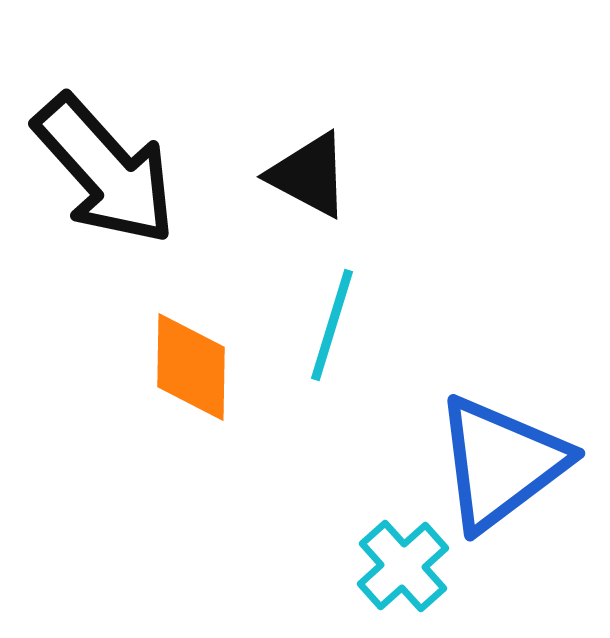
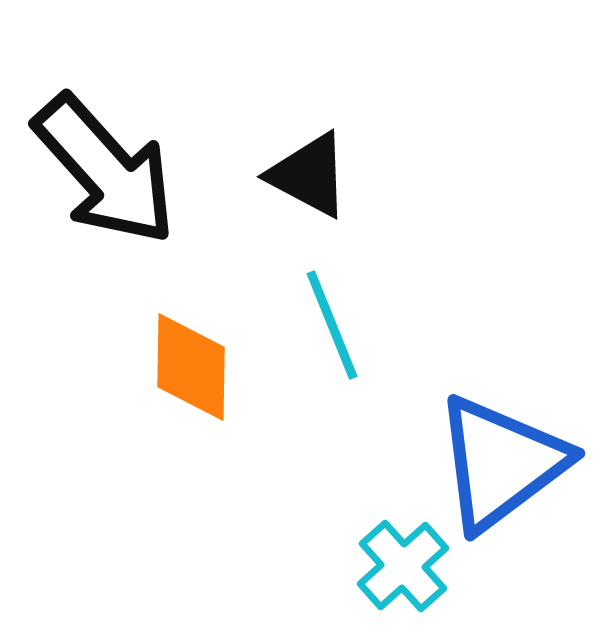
cyan line: rotated 39 degrees counterclockwise
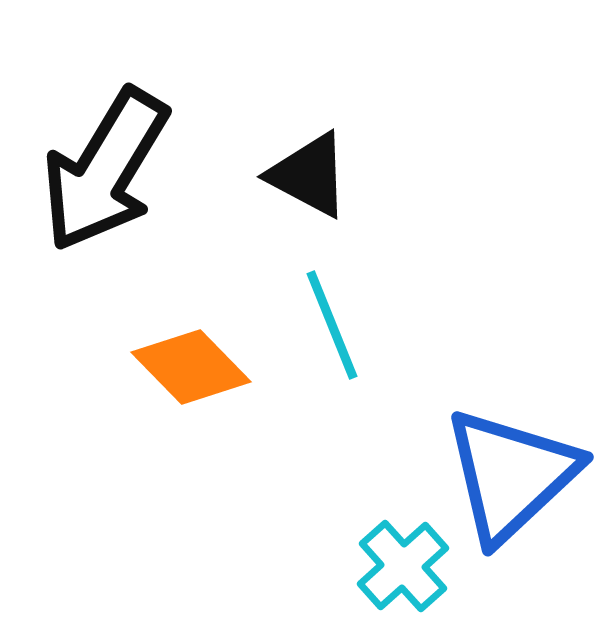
black arrow: rotated 73 degrees clockwise
orange diamond: rotated 45 degrees counterclockwise
blue triangle: moved 10 px right, 12 px down; rotated 6 degrees counterclockwise
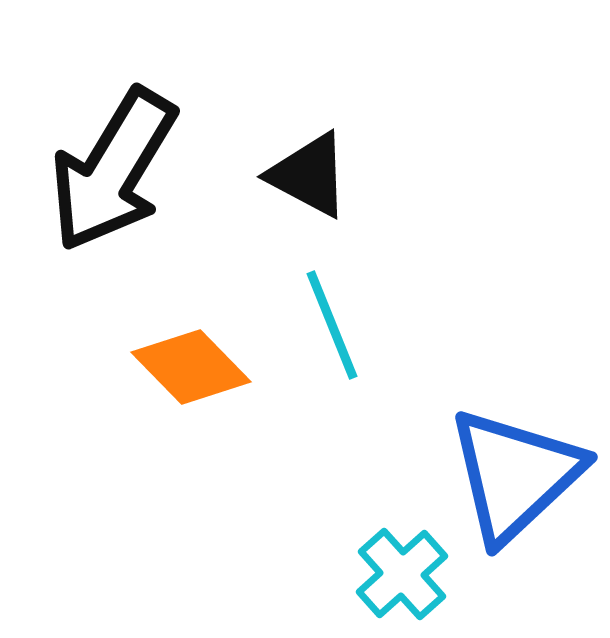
black arrow: moved 8 px right
blue triangle: moved 4 px right
cyan cross: moved 1 px left, 8 px down
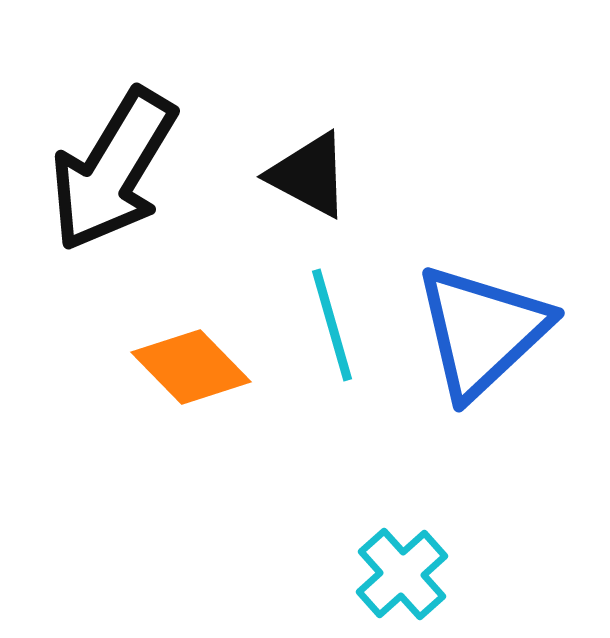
cyan line: rotated 6 degrees clockwise
blue triangle: moved 33 px left, 144 px up
